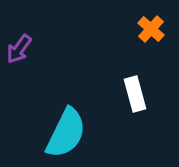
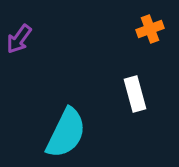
orange cross: moved 1 px left; rotated 28 degrees clockwise
purple arrow: moved 10 px up
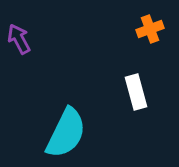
purple arrow: rotated 116 degrees clockwise
white rectangle: moved 1 px right, 2 px up
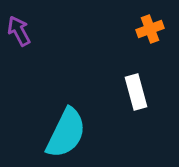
purple arrow: moved 8 px up
